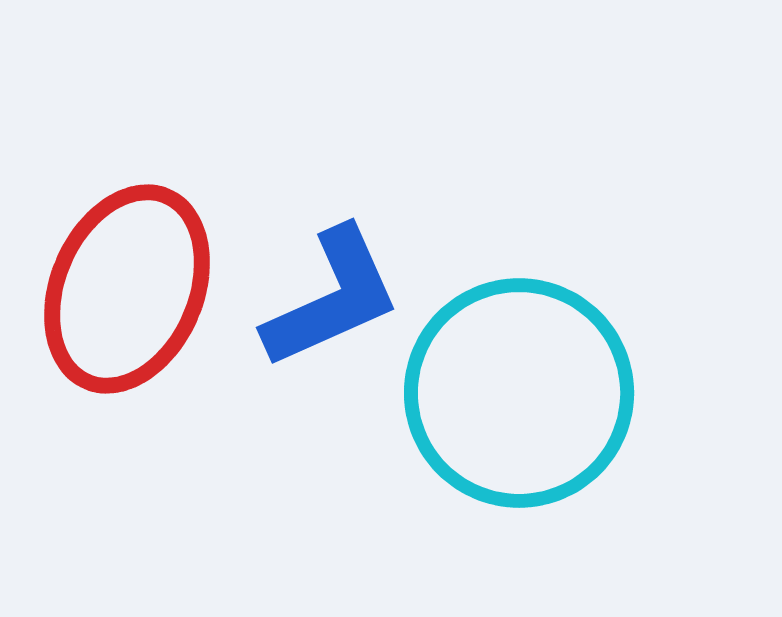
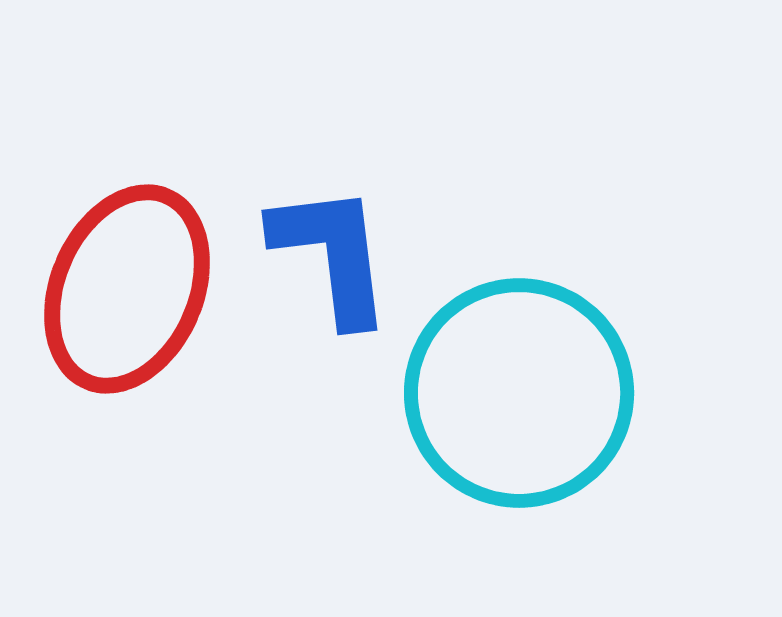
blue L-shape: moved 44 px up; rotated 73 degrees counterclockwise
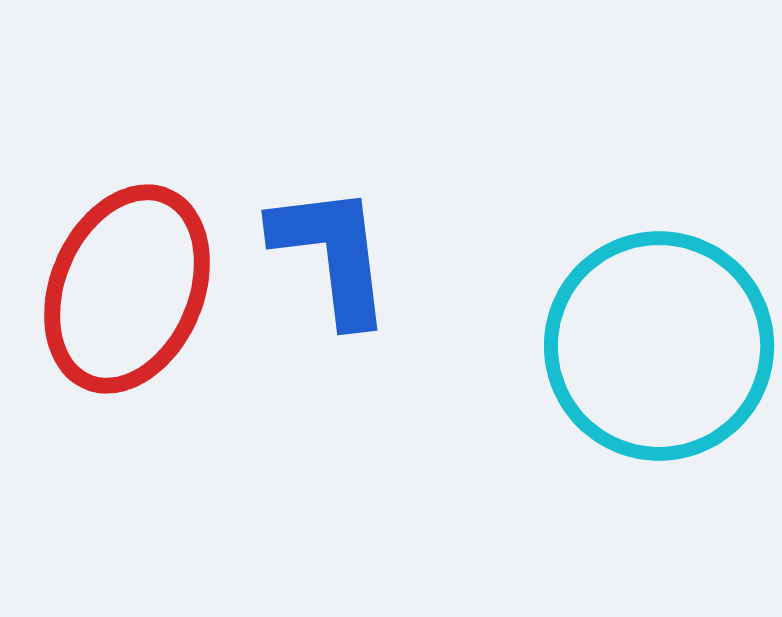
cyan circle: moved 140 px right, 47 px up
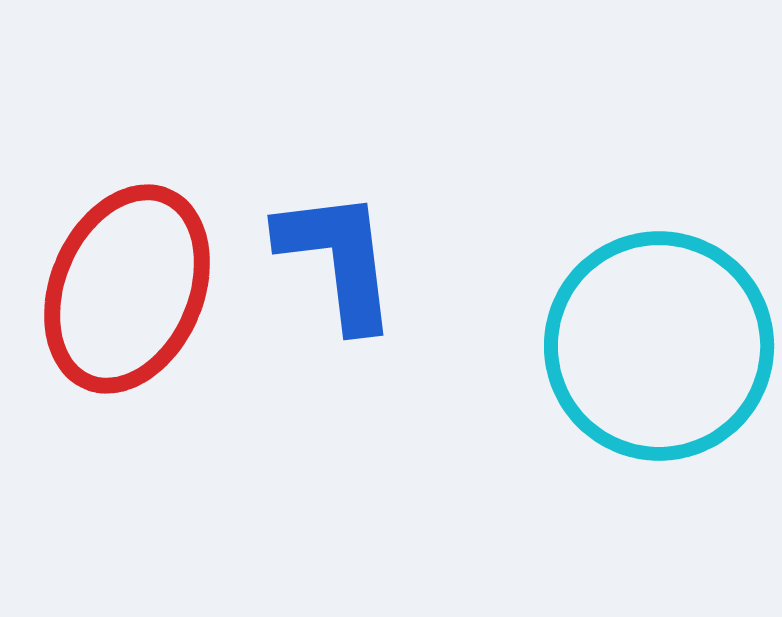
blue L-shape: moved 6 px right, 5 px down
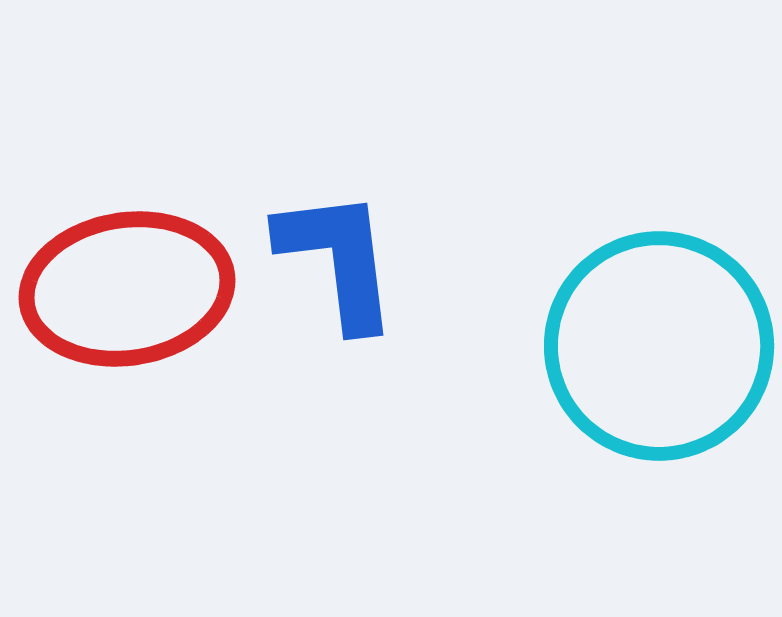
red ellipse: rotated 58 degrees clockwise
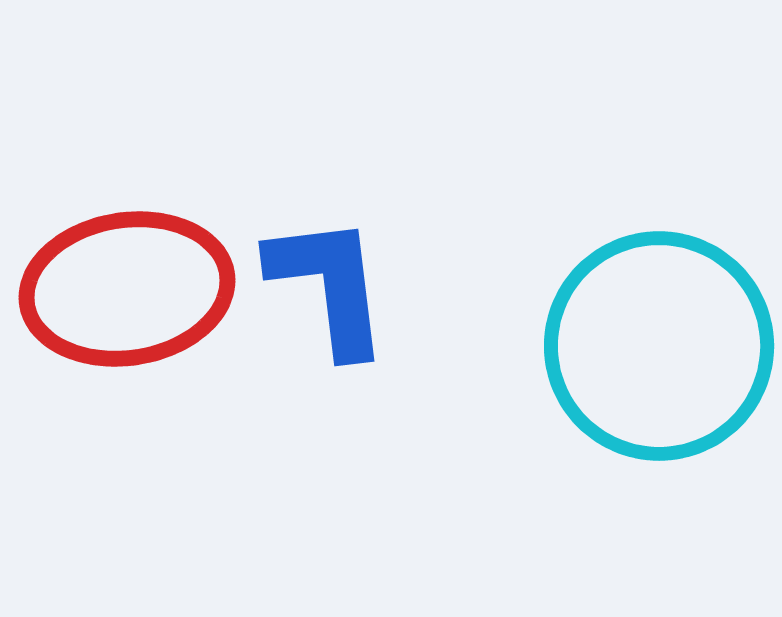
blue L-shape: moved 9 px left, 26 px down
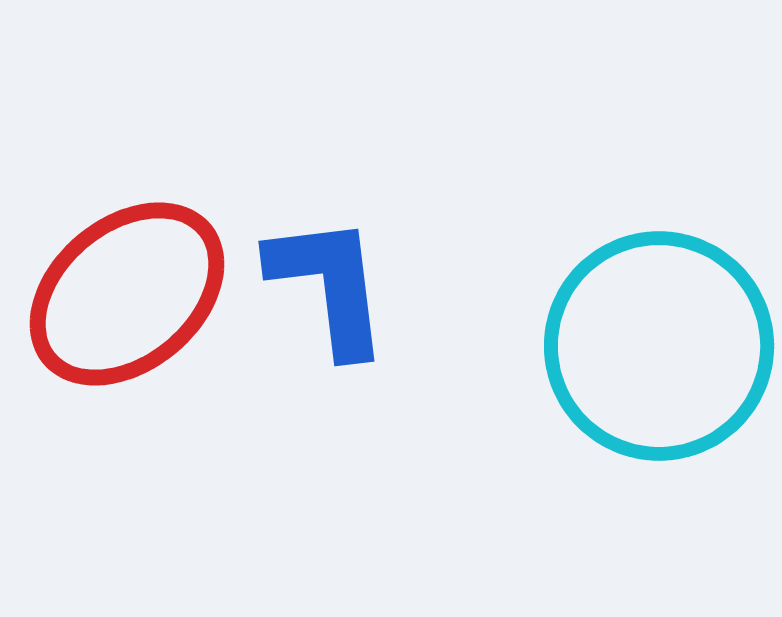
red ellipse: moved 5 px down; rotated 31 degrees counterclockwise
